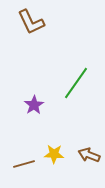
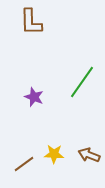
brown L-shape: rotated 24 degrees clockwise
green line: moved 6 px right, 1 px up
purple star: moved 8 px up; rotated 18 degrees counterclockwise
brown line: rotated 20 degrees counterclockwise
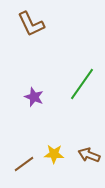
brown L-shape: moved 2 px down; rotated 24 degrees counterclockwise
green line: moved 2 px down
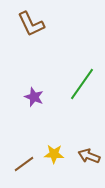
brown arrow: moved 1 px down
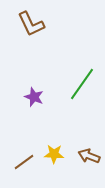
brown line: moved 2 px up
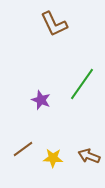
brown L-shape: moved 23 px right
purple star: moved 7 px right, 3 px down
yellow star: moved 1 px left, 4 px down
brown line: moved 1 px left, 13 px up
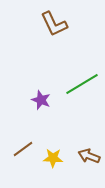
green line: rotated 24 degrees clockwise
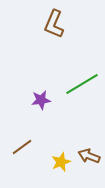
brown L-shape: rotated 48 degrees clockwise
purple star: rotated 30 degrees counterclockwise
brown line: moved 1 px left, 2 px up
yellow star: moved 8 px right, 4 px down; rotated 24 degrees counterclockwise
